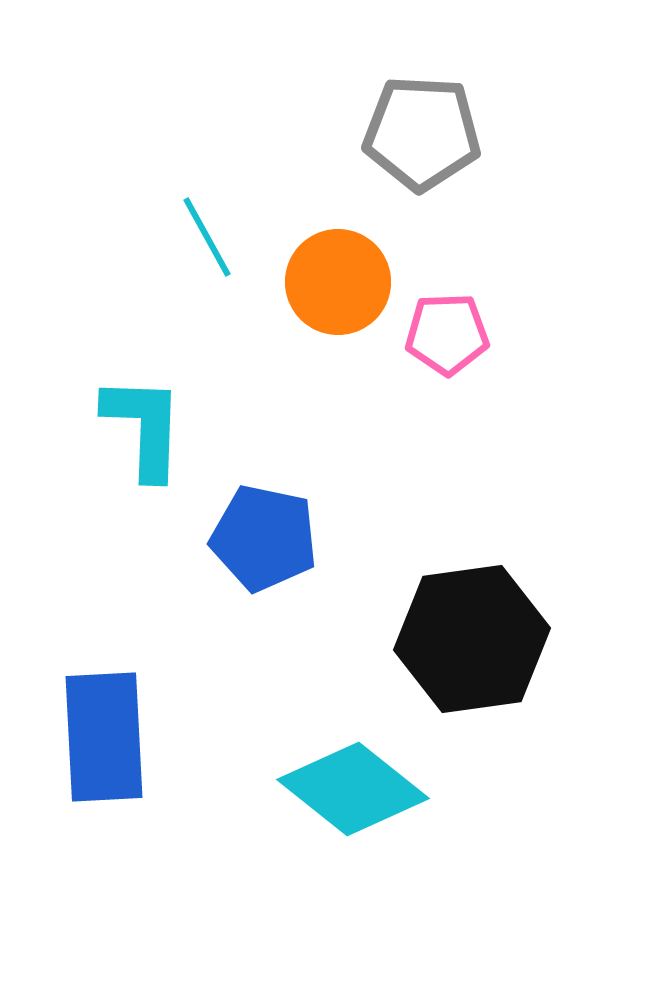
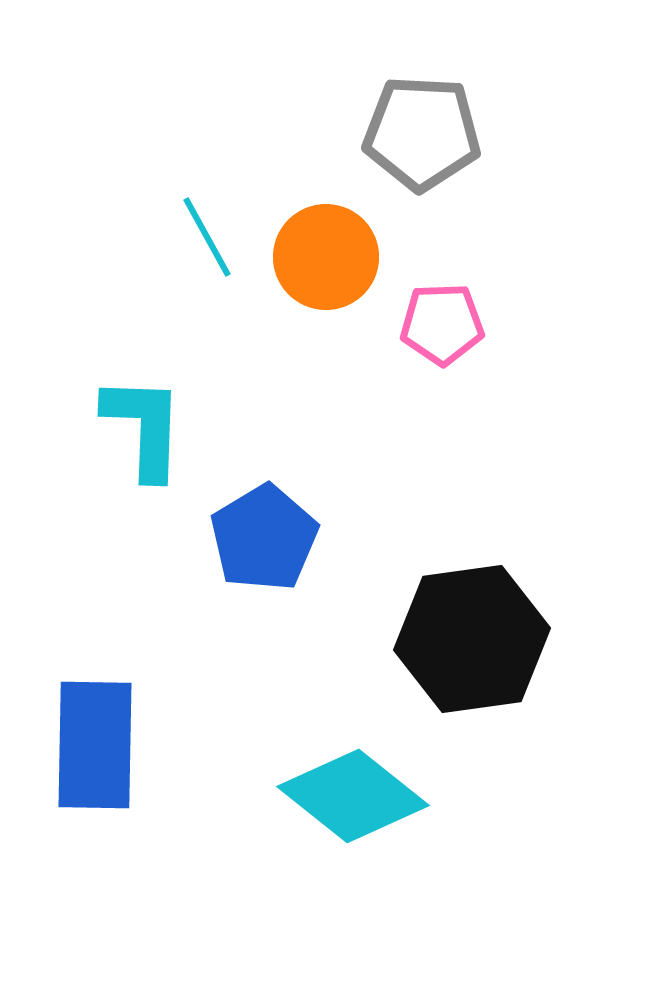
orange circle: moved 12 px left, 25 px up
pink pentagon: moved 5 px left, 10 px up
blue pentagon: rotated 29 degrees clockwise
blue rectangle: moved 9 px left, 8 px down; rotated 4 degrees clockwise
cyan diamond: moved 7 px down
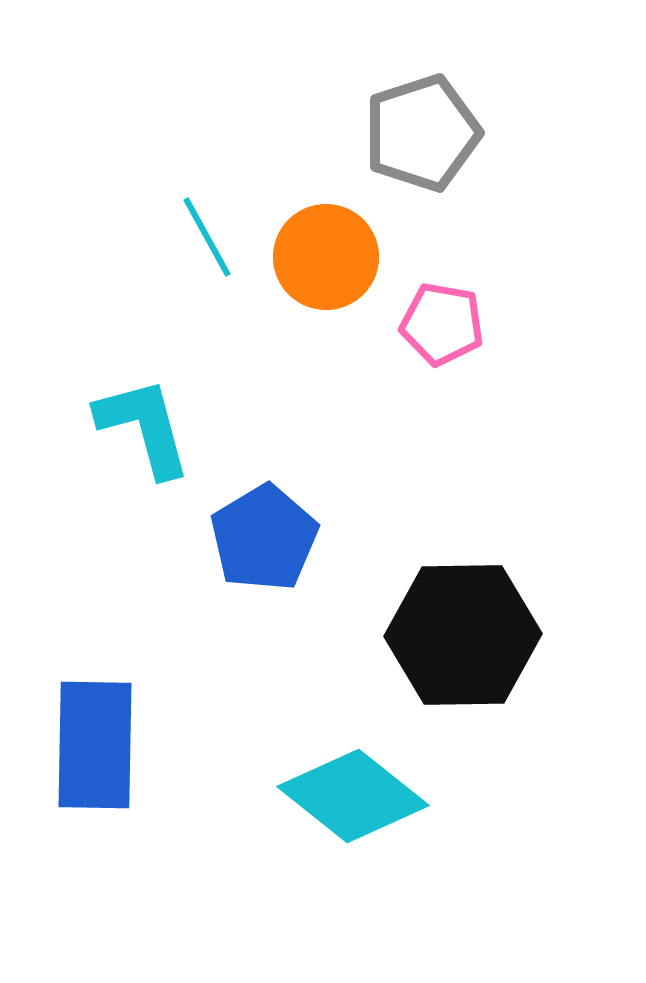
gray pentagon: rotated 21 degrees counterclockwise
pink pentagon: rotated 12 degrees clockwise
cyan L-shape: rotated 17 degrees counterclockwise
black hexagon: moved 9 px left, 4 px up; rotated 7 degrees clockwise
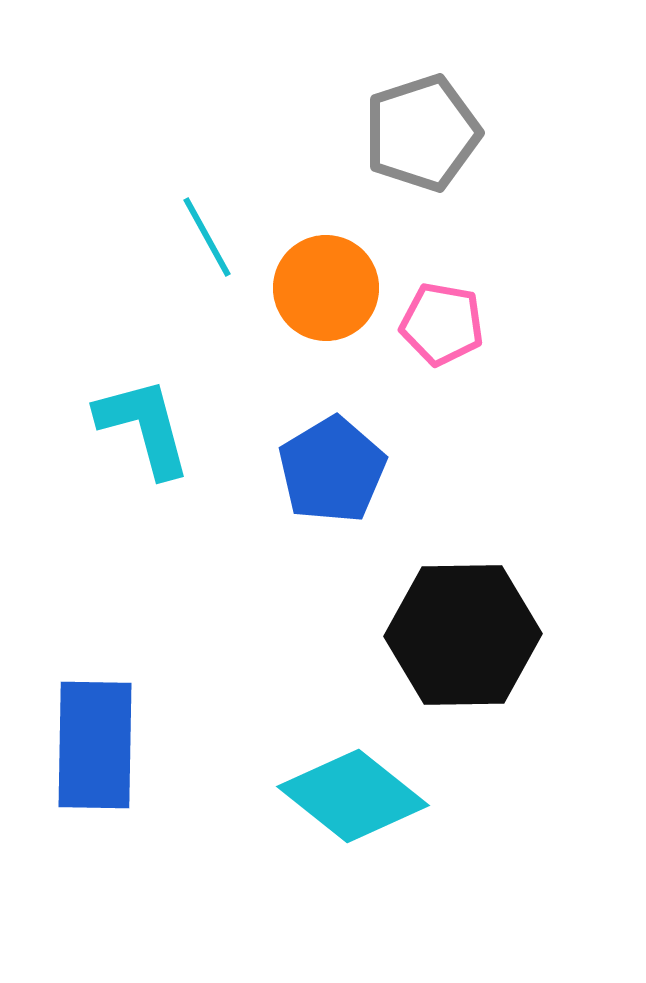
orange circle: moved 31 px down
blue pentagon: moved 68 px right, 68 px up
